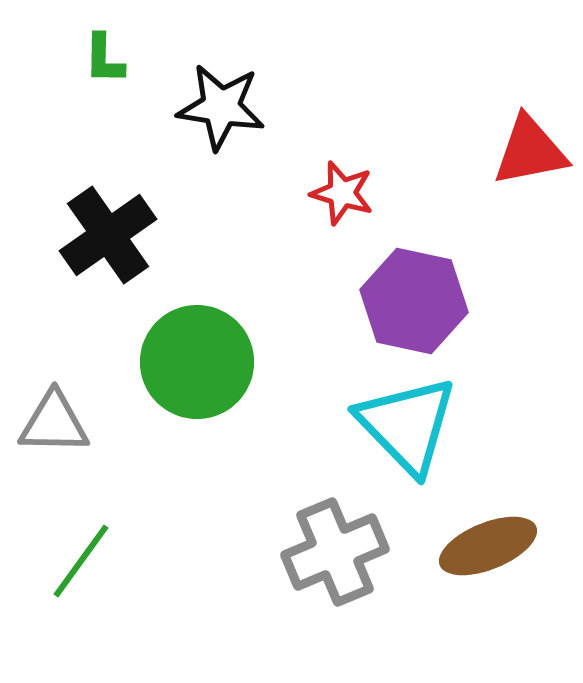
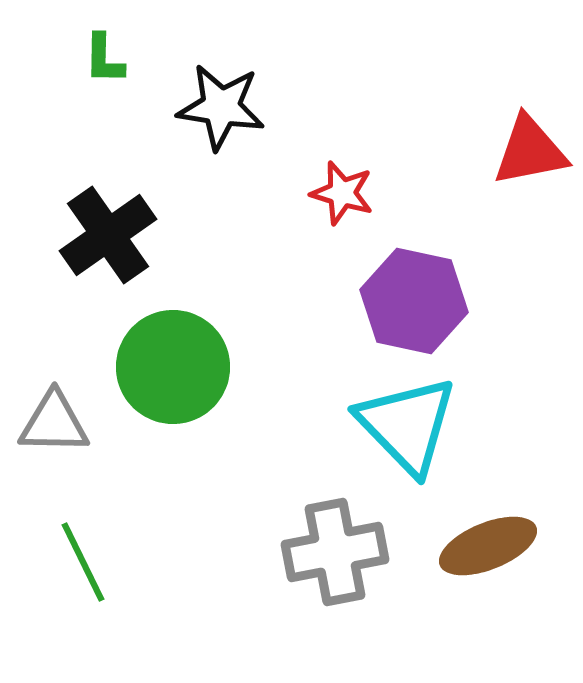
green circle: moved 24 px left, 5 px down
gray cross: rotated 12 degrees clockwise
green line: moved 2 px right, 1 px down; rotated 62 degrees counterclockwise
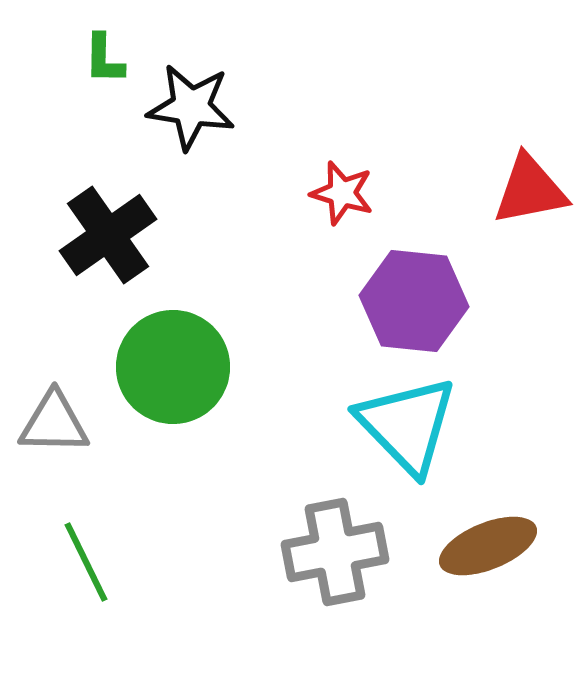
black star: moved 30 px left
red triangle: moved 39 px down
purple hexagon: rotated 6 degrees counterclockwise
green line: moved 3 px right
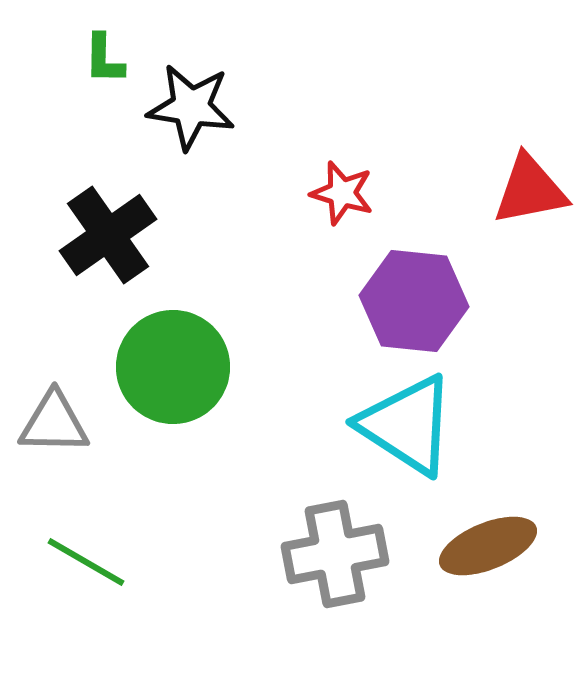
cyan triangle: rotated 13 degrees counterclockwise
gray cross: moved 2 px down
green line: rotated 34 degrees counterclockwise
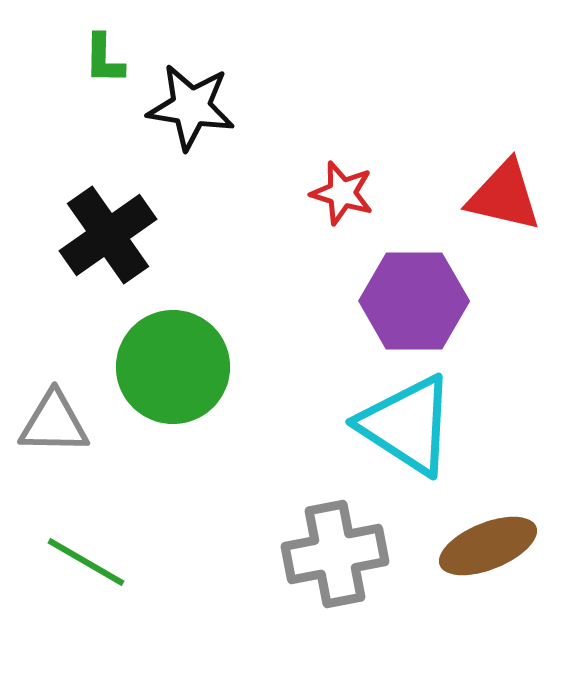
red triangle: moved 26 px left, 6 px down; rotated 24 degrees clockwise
purple hexagon: rotated 6 degrees counterclockwise
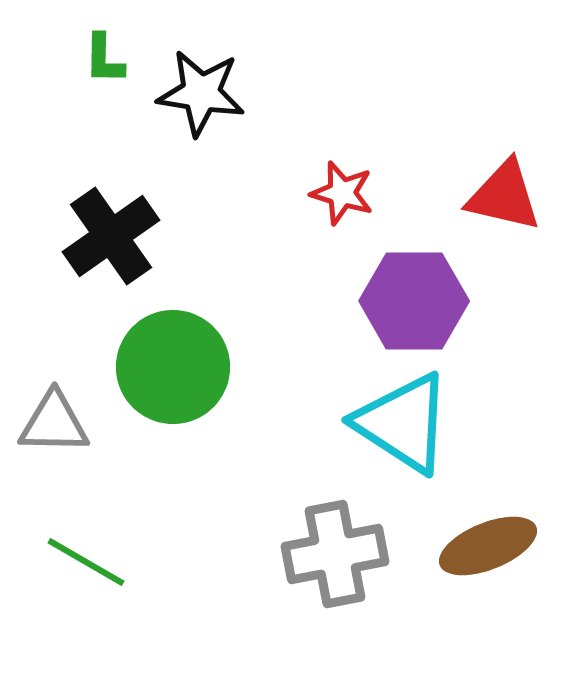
black star: moved 10 px right, 14 px up
black cross: moved 3 px right, 1 px down
cyan triangle: moved 4 px left, 2 px up
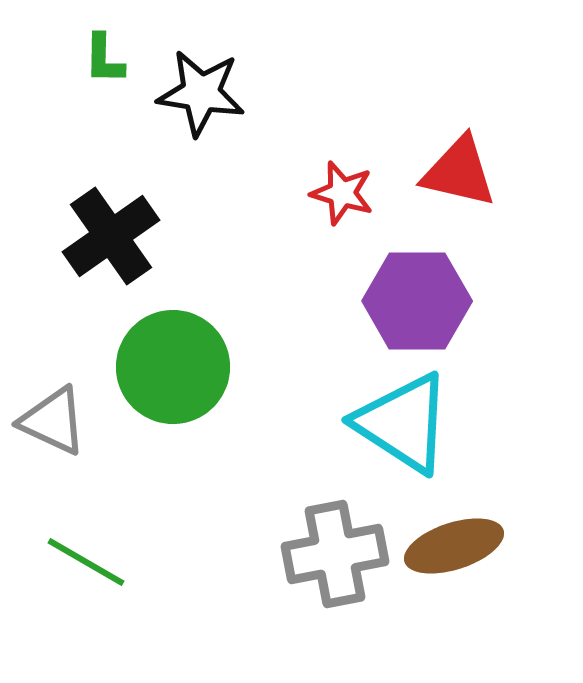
red triangle: moved 45 px left, 24 px up
purple hexagon: moved 3 px right
gray triangle: moved 1 px left, 2 px up; rotated 24 degrees clockwise
brown ellipse: moved 34 px left; rotated 4 degrees clockwise
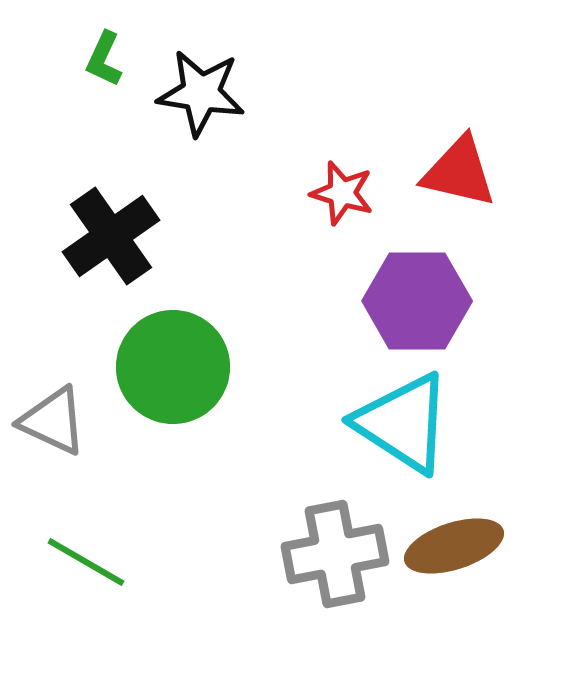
green L-shape: rotated 24 degrees clockwise
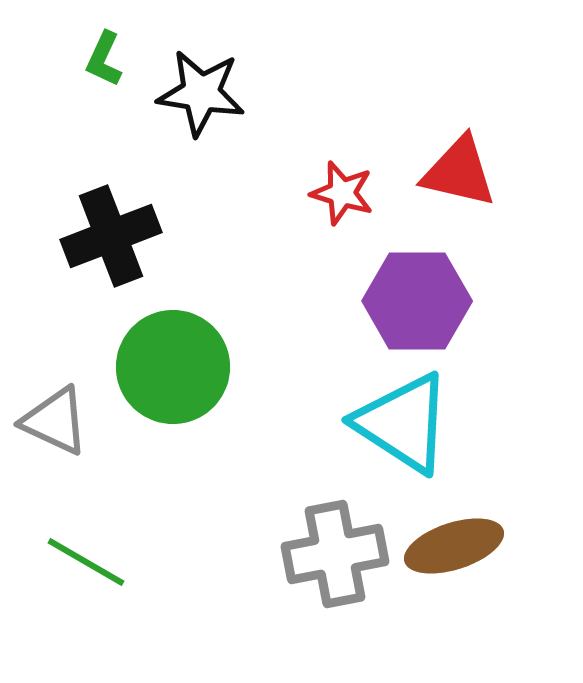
black cross: rotated 14 degrees clockwise
gray triangle: moved 2 px right
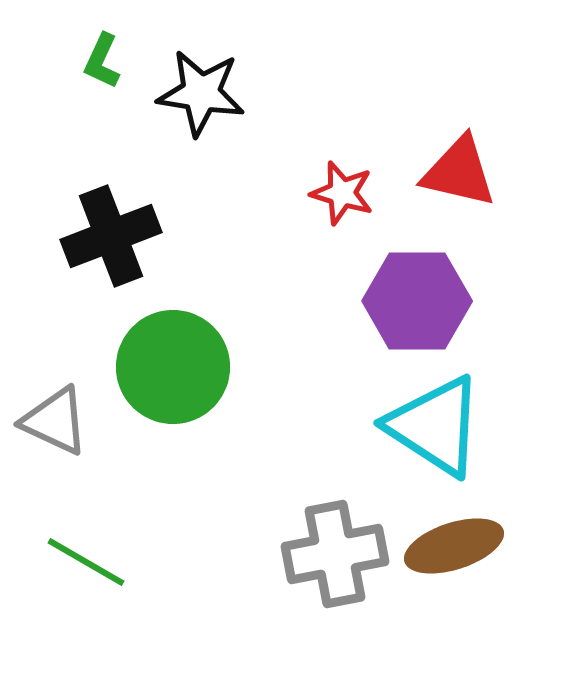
green L-shape: moved 2 px left, 2 px down
cyan triangle: moved 32 px right, 3 px down
